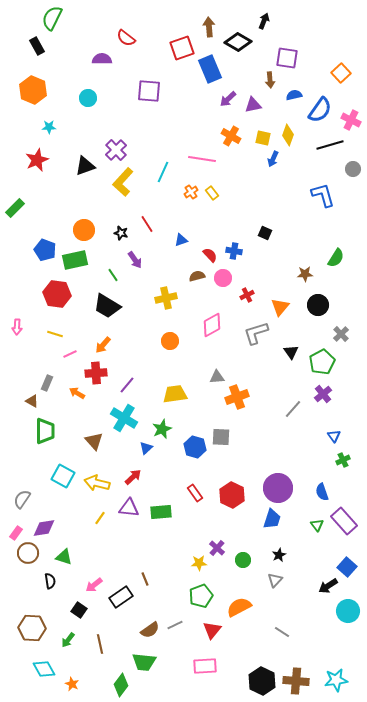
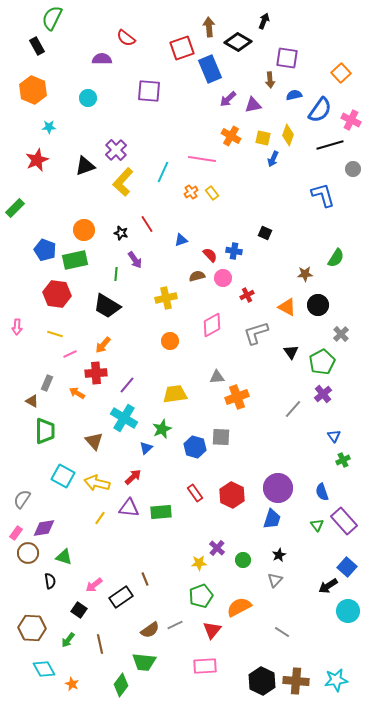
green line at (113, 275): moved 3 px right, 1 px up; rotated 40 degrees clockwise
orange triangle at (280, 307): moved 7 px right; rotated 42 degrees counterclockwise
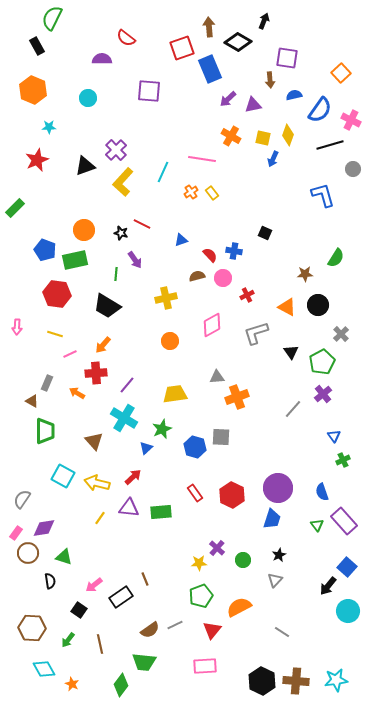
red line at (147, 224): moved 5 px left; rotated 30 degrees counterclockwise
black arrow at (328, 586): rotated 18 degrees counterclockwise
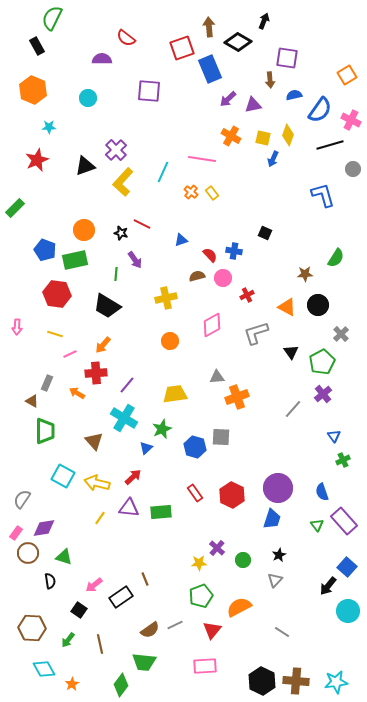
orange square at (341, 73): moved 6 px right, 2 px down; rotated 12 degrees clockwise
orange cross at (191, 192): rotated 16 degrees counterclockwise
cyan star at (336, 680): moved 2 px down
orange star at (72, 684): rotated 16 degrees clockwise
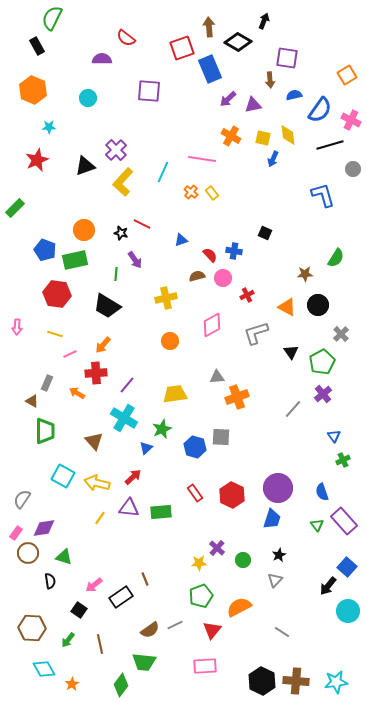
yellow diamond at (288, 135): rotated 25 degrees counterclockwise
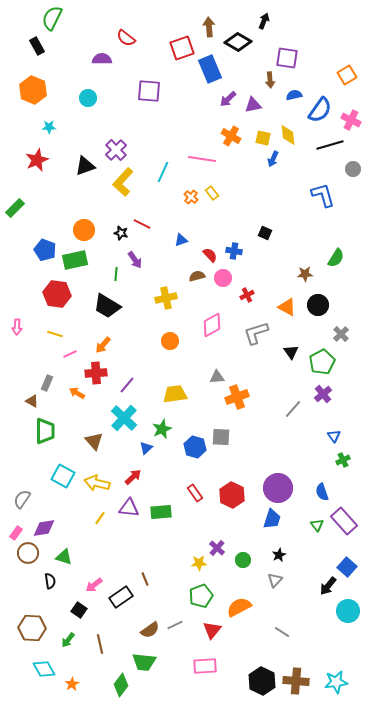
orange cross at (191, 192): moved 5 px down
cyan cross at (124, 418): rotated 12 degrees clockwise
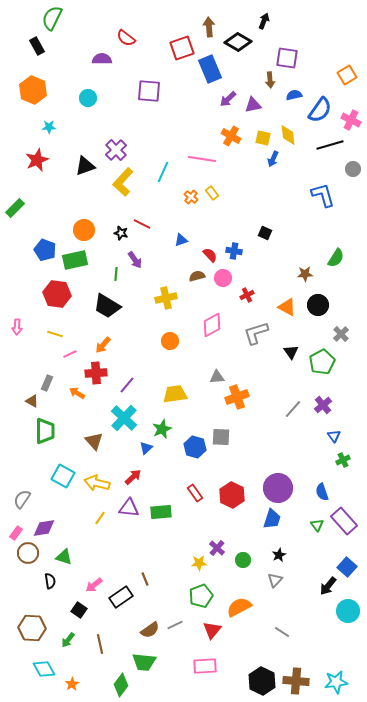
purple cross at (323, 394): moved 11 px down
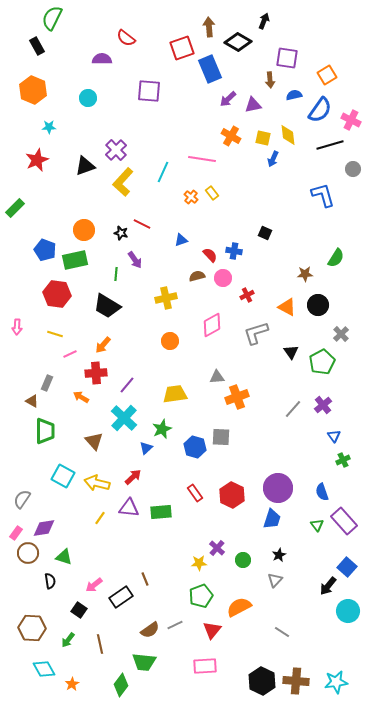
orange square at (347, 75): moved 20 px left
orange arrow at (77, 393): moved 4 px right, 4 px down
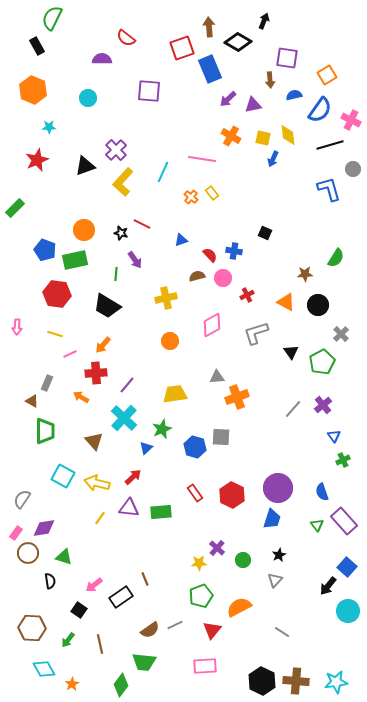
blue L-shape at (323, 195): moved 6 px right, 6 px up
orange triangle at (287, 307): moved 1 px left, 5 px up
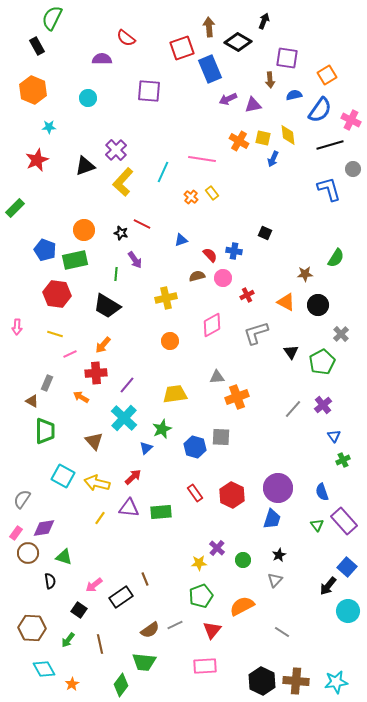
purple arrow at (228, 99): rotated 18 degrees clockwise
orange cross at (231, 136): moved 8 px right, 5 px down
orange semicircle at (239, 607): moved 3 px right, 1 px up
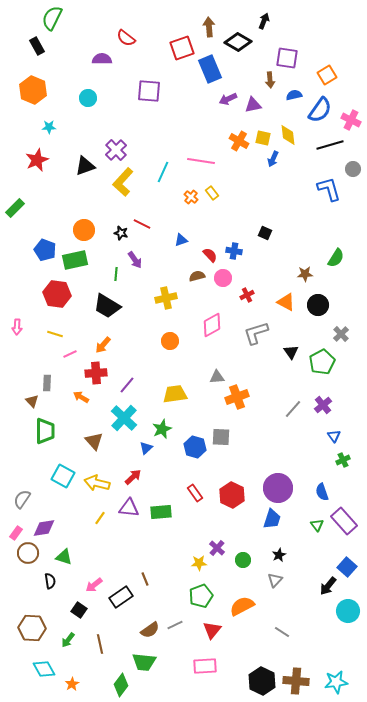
pink line at (202, 159): moved 1 px left, 2 px down
gray rectangle at (47, 383): rotated 21 degrees counterclockwise
brown triangle at (32, 401): rotated 16 degrees clockwise
